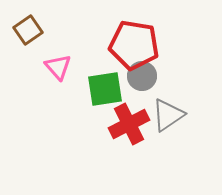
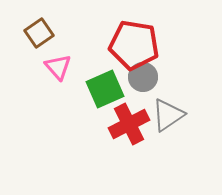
brown square: moved 11 px right, 3 px down
gray circle: moved 1 px right, 1 px down
green square: rotated 15 degrees counterclockwise
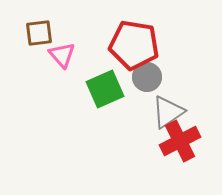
brown square: rotated 28 degrees clockwise
pink triangle: moved 4 px right, 12 px up
gray circle: moved 4 px right
gray triangle: moved 3 px up
red cross: moved 51 px right, 17 px down
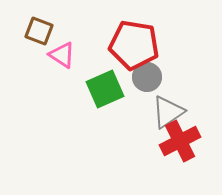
brown square: moved 2 px up; rotated 28 degrees clockwise
pink triangle: rotated 16 degrees counterclockwise
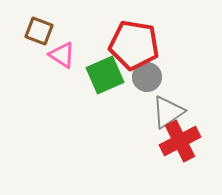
green square: moved 14 px up
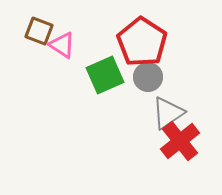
red pentagon: moved 8 px right, 3 px up; rotated 24 degrees clockwise
pink triangle: moved 10 px up
gray circle: moved 1 px right
gray triangle: moved 1 px down
red cross: rotated 12 degrees counterclockwise
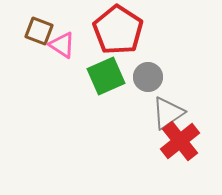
red pentagon: moved 24 px left, 12 px up
green square: moved 1 px right, 1 px down
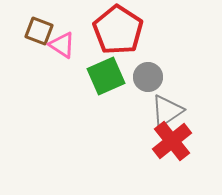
gray triangle: moved 1 px left, 2 px up
red cross: moved 8 px left
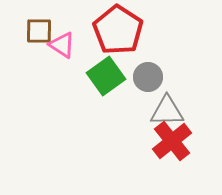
brown square: rotated 20 degrees counterclockwise
green square: rotated 12 degrees counterclockwise
gray triangle: rotated 33 degrees clockwise
